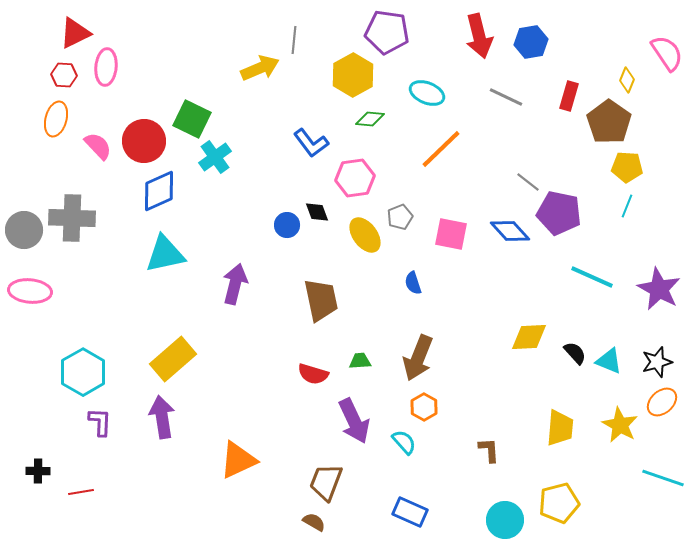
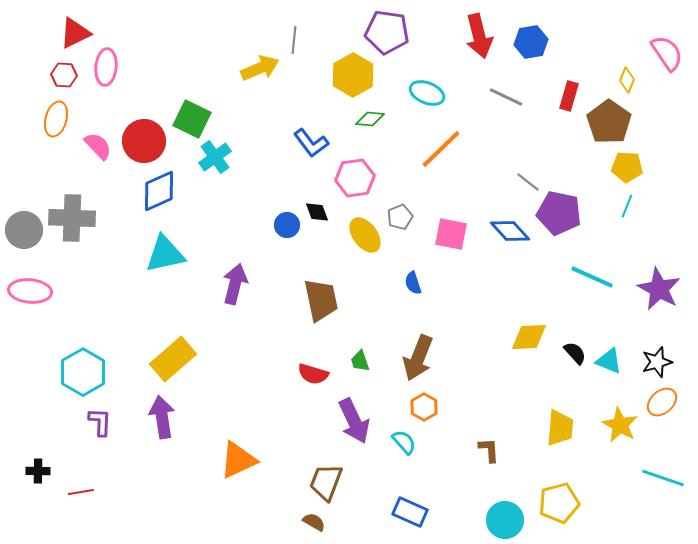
green trapezoid at (360, 361): rotated 105 degrees counterclockwise
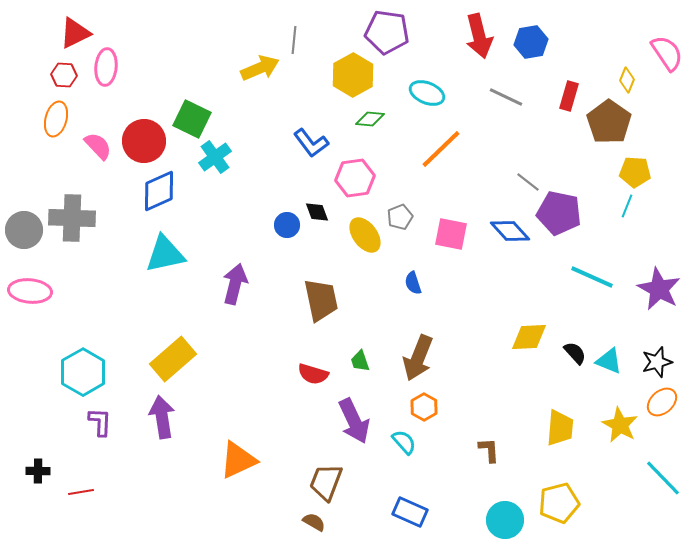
yellow pentagon at (627, 167): moved 8 px right, 5 px down
cyan line at (663, 478): rotated 27 degrees clockwise
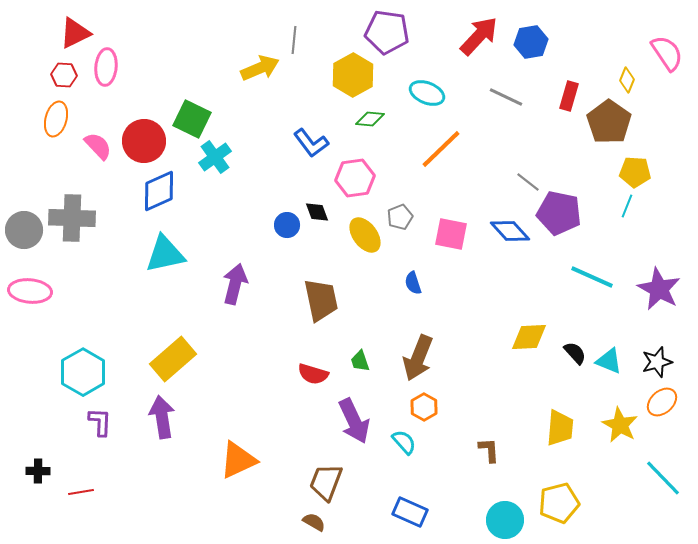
red arrow at (479, 36): rotated 123 degrees counterclockwise
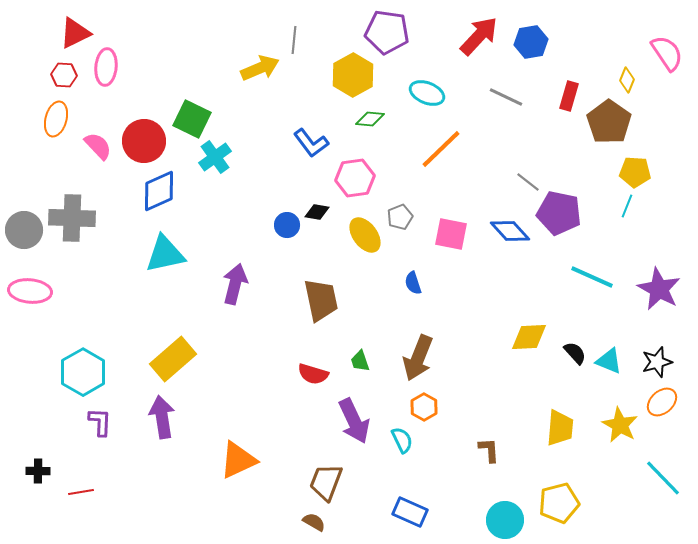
black diamond at (317, 212): rotated 60 degrees counterclockwise
cyan semicircle at (404, 442): moved 2 px left, 2 px up; rotated 16 degrees clockwise
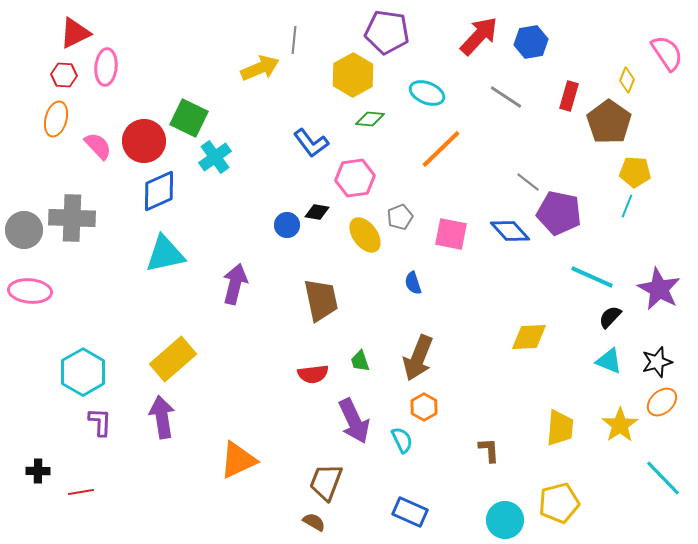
gray line at (506, 97): rotated 8 degrees clockwise
green square at (192, 119): moved 3 px left, 1 px up
black semicircle at (575, 353): moved 35 px right, 36 px up; rotated 95 degrees counterclockwise
red semicircle at (313, 374): rotated 24 degrees counterclockwise
yellow star at (620, 425): rotated 9 degrees clockwise
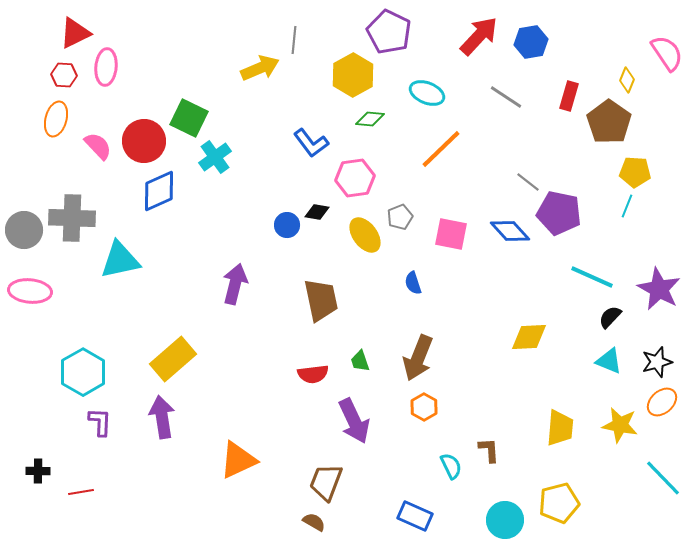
purple pentagon at (387, 32): moved 2 px right; rotated 18 degrees clockwise
cyan triangle at (165, 254): moved 45 px left, 6 px down
yellow star at (620, 425): rotated 27 degrees counterclockwise
cyan semicircle at (402, 440): moved 49 px right, 26 px down
blue rectangle at (410, 512): moved 5 px right, 4 px down
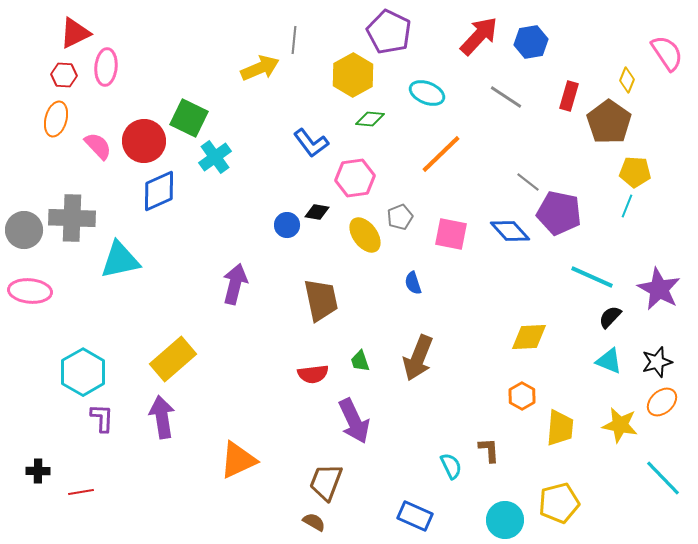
orange line at (441, 149): moved 5 px down
orange hexagon at (424, 407): moved 98 px right, 11 px up
purple L-shape at (100, 422): moved 2 px right, 4 px up
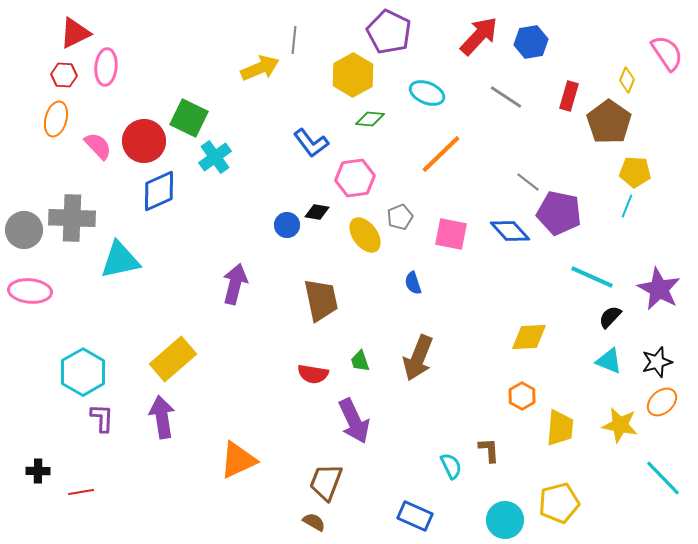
red semicircle at (313, 374): rotated 16 degrees clockwise
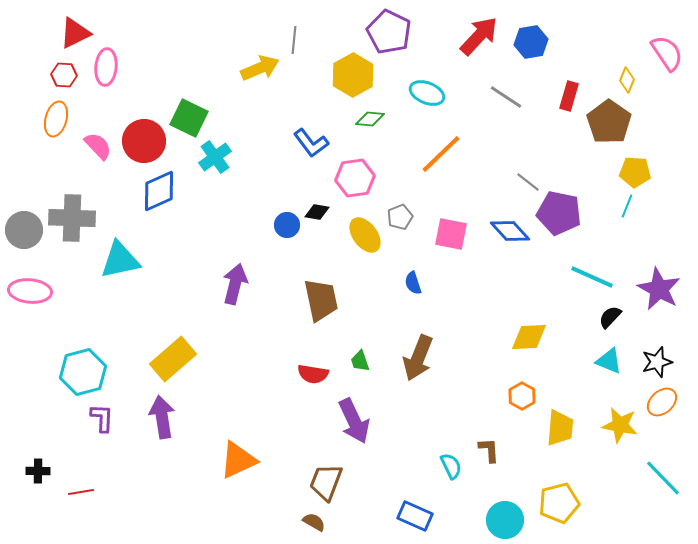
cyan hexagon at (83, 372): rotated 15 degrees clockwise
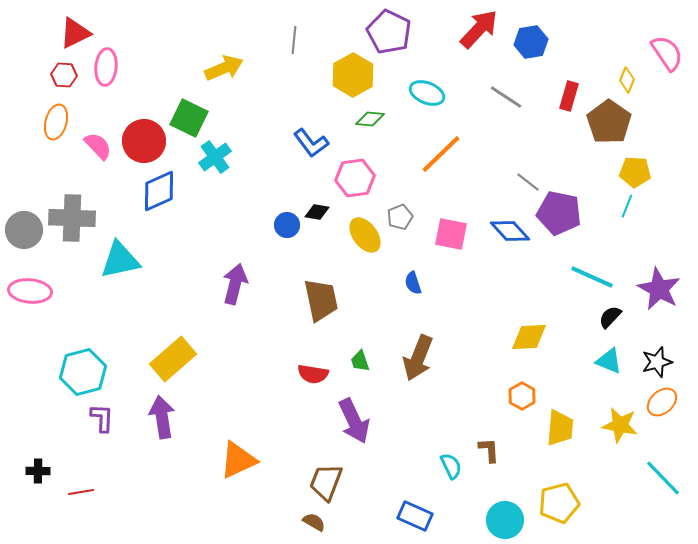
red arrow at (479, 36): moved 7 px up
yellow arrow at (260, 68): moved 36 px left
orange ellipse at (56, 119): moved 3 px down
